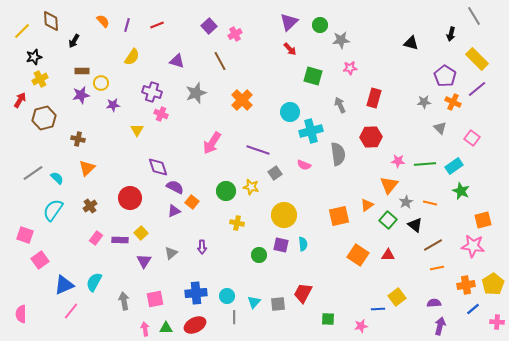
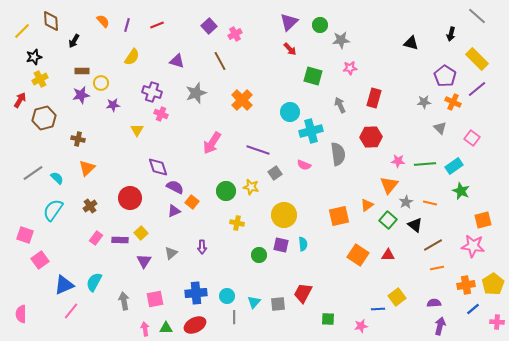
gray line at (474, 16): moved 3 px right; rotated 18 degrees counterclockwise
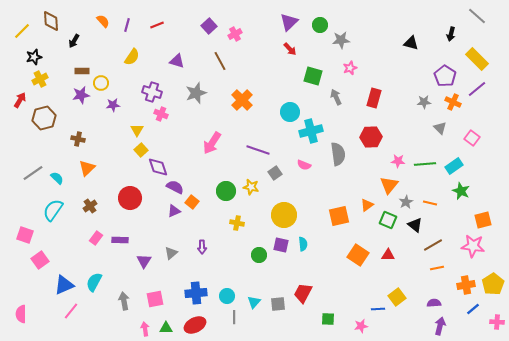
pink star at (350, 68): rotated 16 degrees counterclockwise
gray arrow at (340, 105): moved 4 px left, 8 px up
green square at (388, 220): rotated 18 degrees counterclockwise
yellow square at (141, 233): moved 83 px up
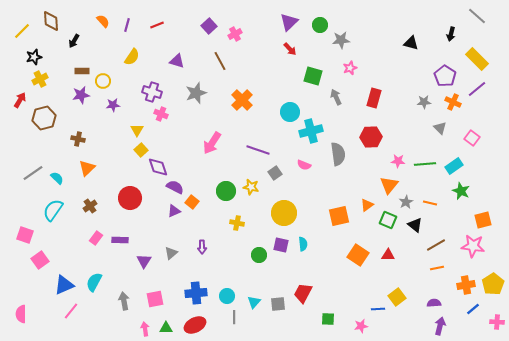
yellow circle at (101, 83): moved 2 px right, 2 px up
yellow circle at (284, 215): moved 2 px up
brown line at (433, 245): moved 3 px right
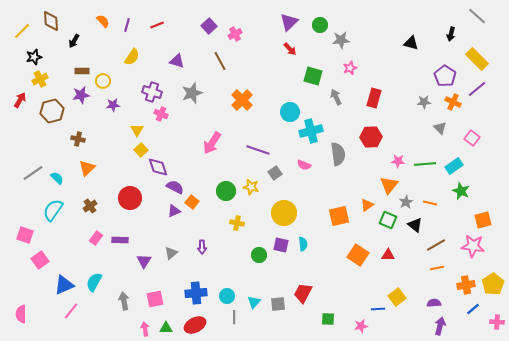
gray star at (196, 93): moved 4 px left
brown hexagon at (44, 118): moved 8 px right, 7 px up
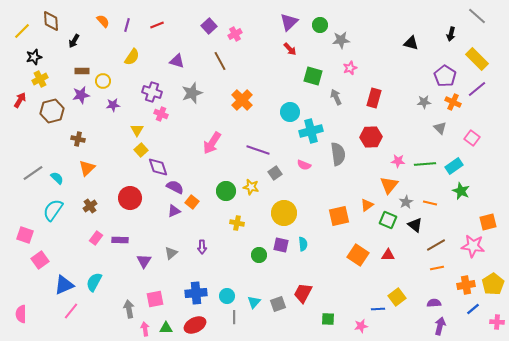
orange square at (483, 220): moved 5 px right, 2 px down
gray arrow at (124, 301): moved 5 px right, 8 px down
gray square at (278, 304): rotated 14 degrees counterclockwise
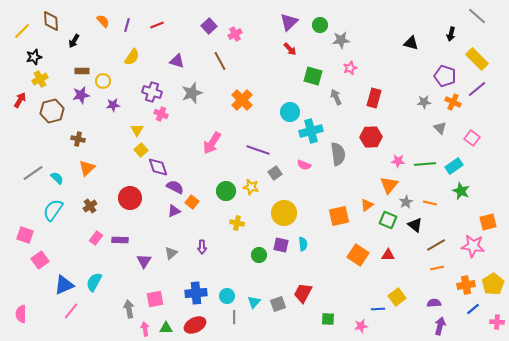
purple pentagon at (445, 76): rotated 15 degrees counterclockwise
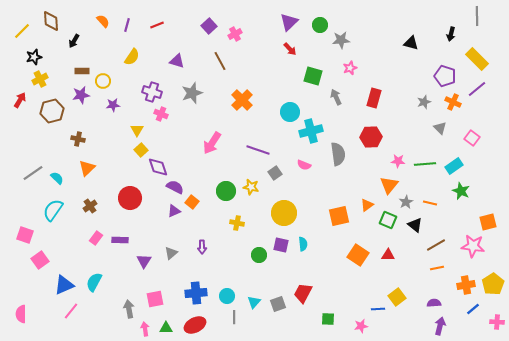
gray line at (477, 16): rotated 48 degrees clockwise
gray star at (424, 102): rotated 16 degrees counterclockwise
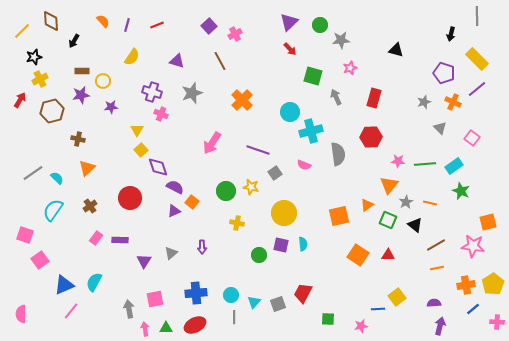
black triangle at (411, 43): moved 15 px left, 7 px down
purple pentagon at (445, 76): moved 1 px left, 3 px up
purple star at (113, 105): moved 2 px left, 2 px down
cyan circle at (227, 296): moved 4 px right, 1 px up
